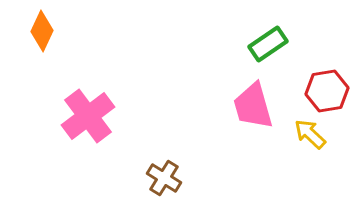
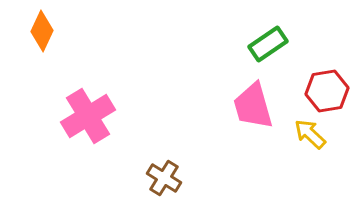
pink cross: rotated 6 degrees clockwise
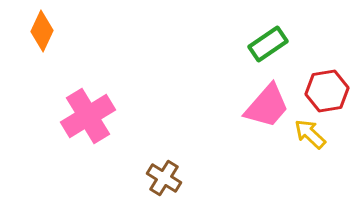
pink trapezoid: moved 14 px right; rotated 123 degrees counterclockwise
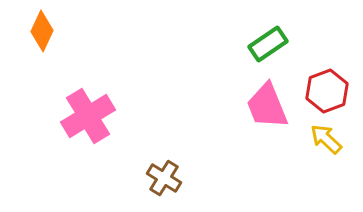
red hexagon: rotated 12 degrees counterclockwise
pink trapezoid: rotated 117 degrees clockwise
yellow arrow: moved 16 px right, 5 px down
